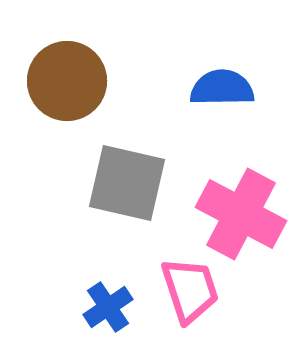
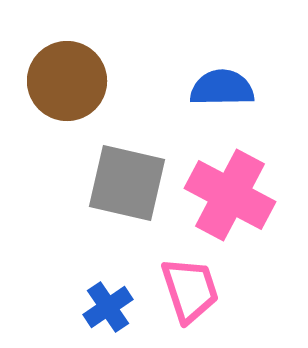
pink cross: moved 11 px left, 19 px up
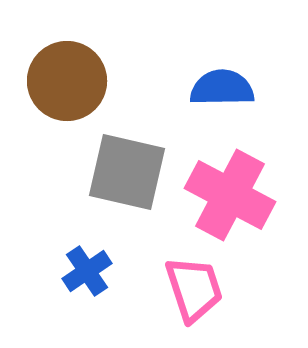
gray square: moved 11 px up
pink trapezoid: moved 4 px right, 1 px up
blue cross: moved 21 px left, 36 px up
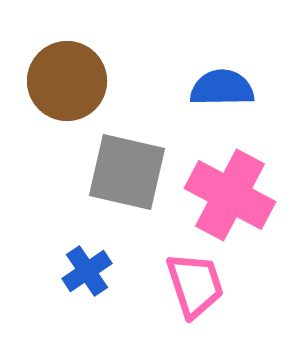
pink trapezoid: moved 1 px right, 4 px up
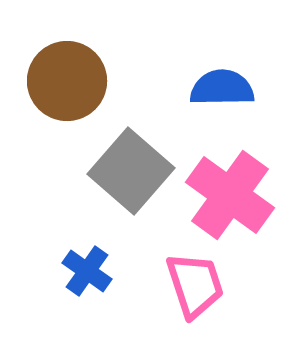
gray square: moved 4 px right, 1 px up; rotated 28 degrees clockwise
pink cross: rotated 8 degrees clockwise
blue cross: rotated 21 degrees counterclockwise
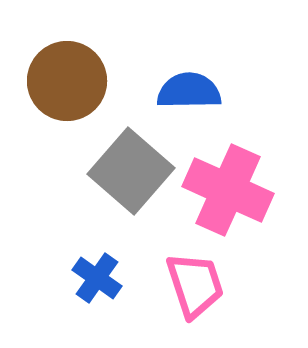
blue semicircle: moved 33 px left, 3 px down
pink cross: moved 2 px left, 5 px up; rotated 12 degrees counterclockwise
blue cross: moved 10 px right, 7 px down
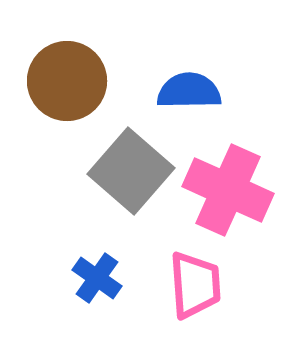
pink trapezoid: rotated 14 degrees clockwise
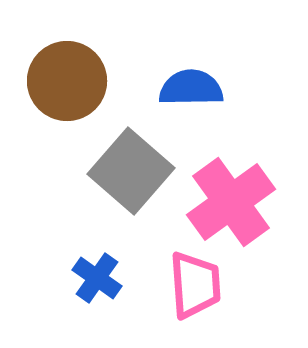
blue semicircle: moved 2 px right, 3 px up
pink cross: moved 3 px right, 12 px down; rotated 30 degrees clockwise
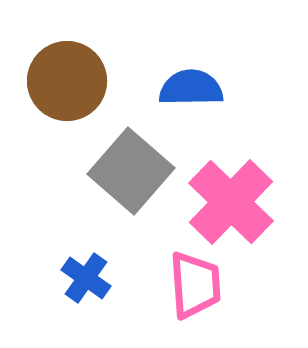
pink cross: rotated 10 degrees counterclockwise
blue cross: moved 11 px left
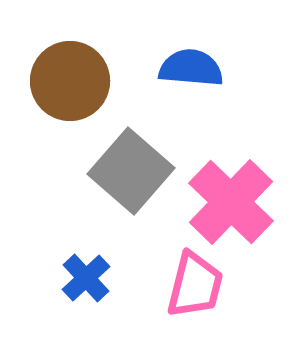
brown circle: moved 3 px right
blue semicircle: moved 20 px up; rotated 6 degrees clockwise
blue cross: rotated 12 degrees clockwise
pink trapezoid: rotated 18 degrees clockwise
